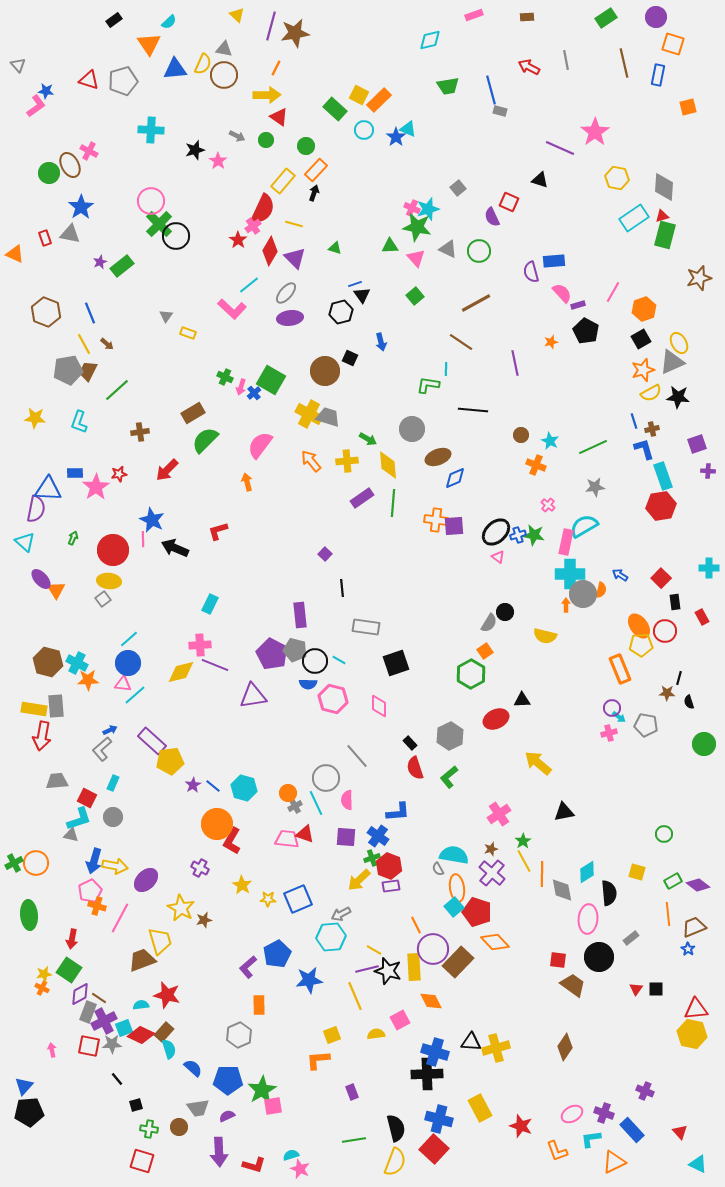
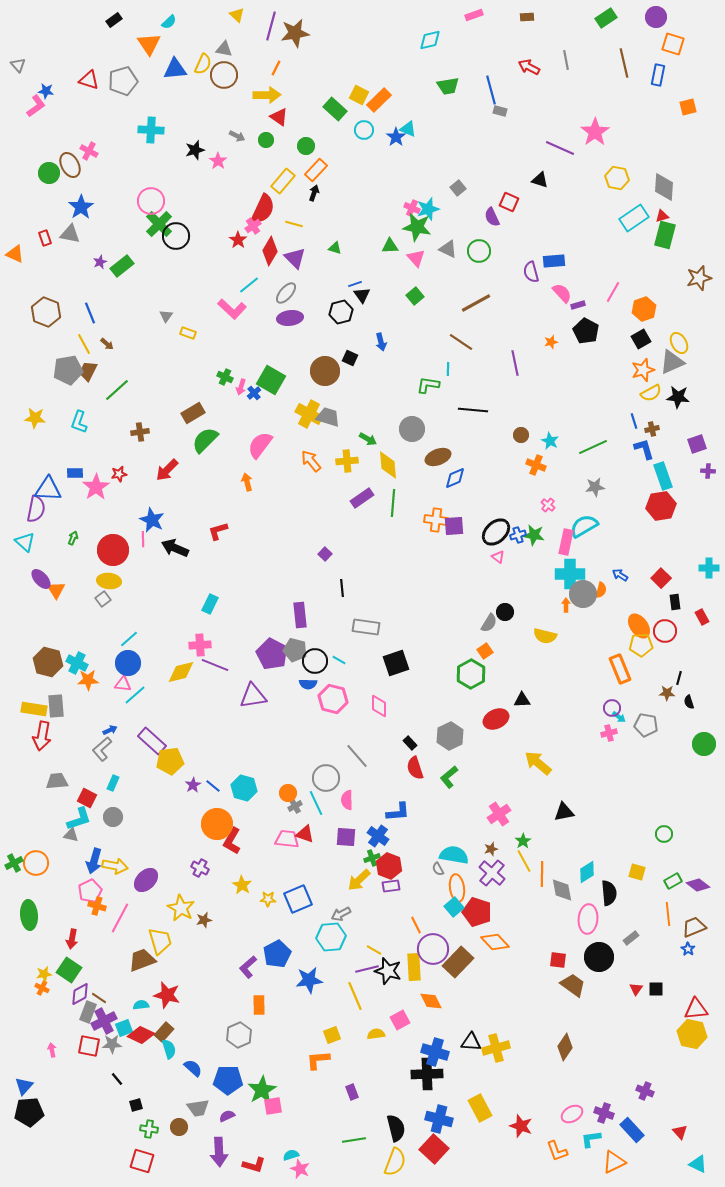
cyan line at (446, 369): moved 2 px right
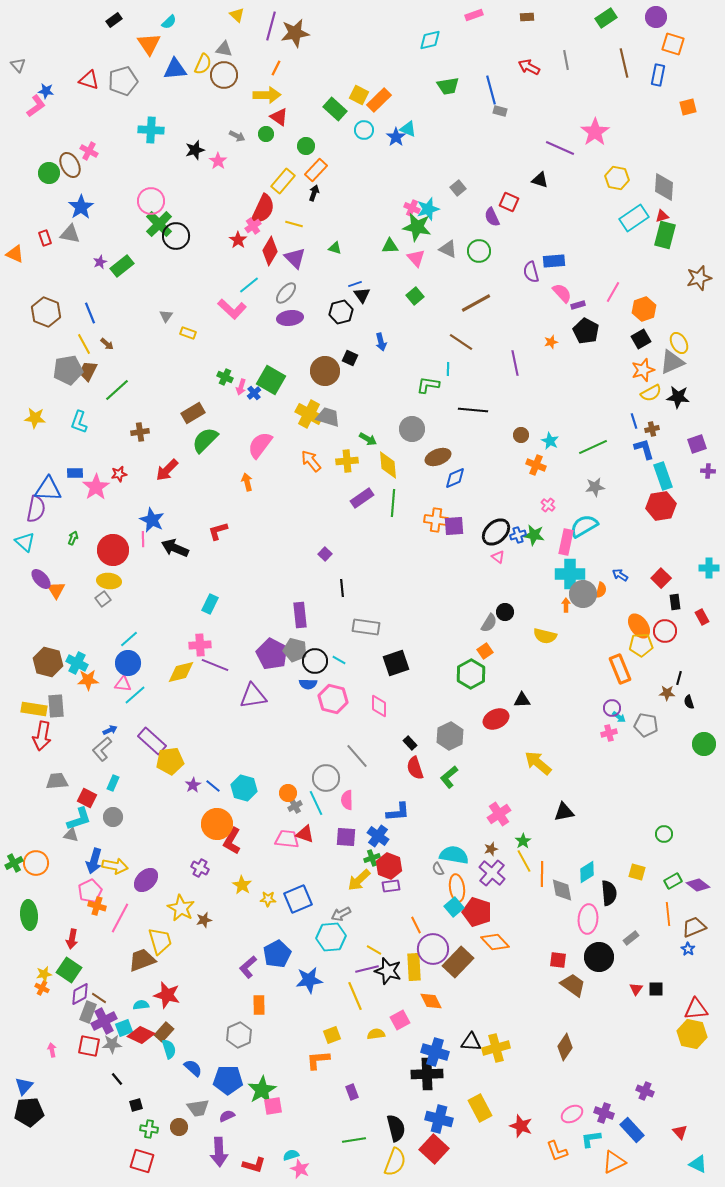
green circle at (266, 140): moved 6 px up
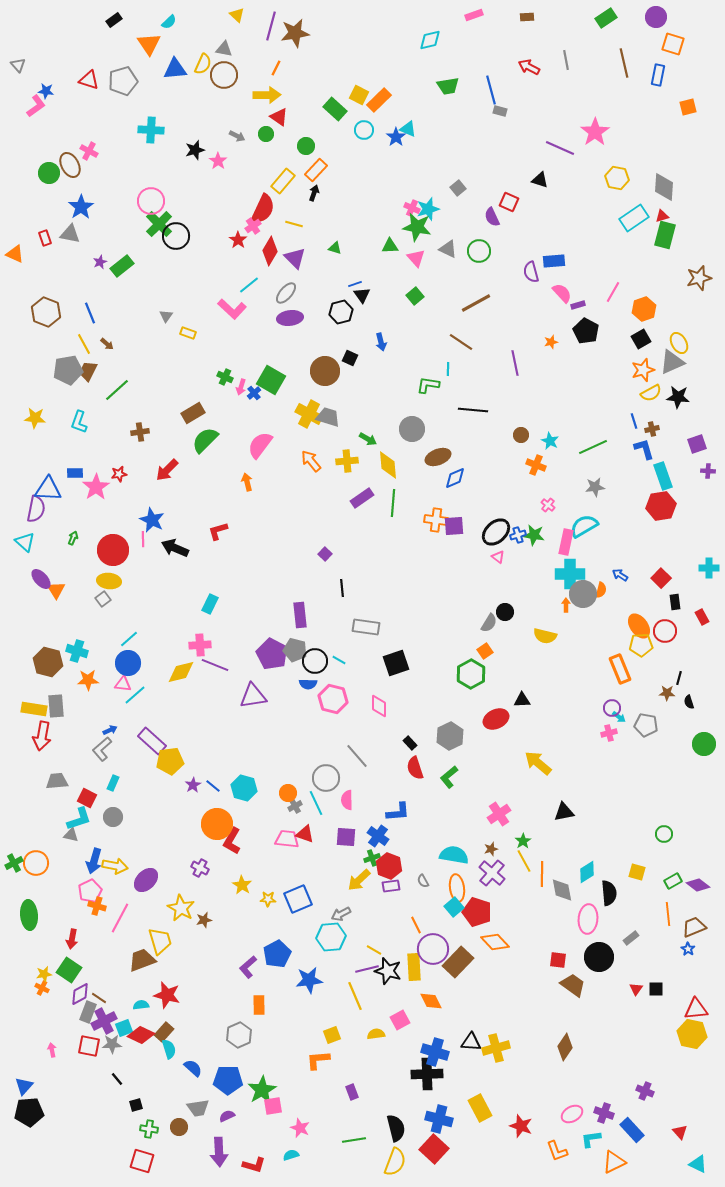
cyan cross at (77, 663): moved 12 px up; rotated 10 degrees counterclockwise
gray semicircle at (438, 869): moved 15 px left, 12 px down
pink star at (300, 1169): moved 41 px up
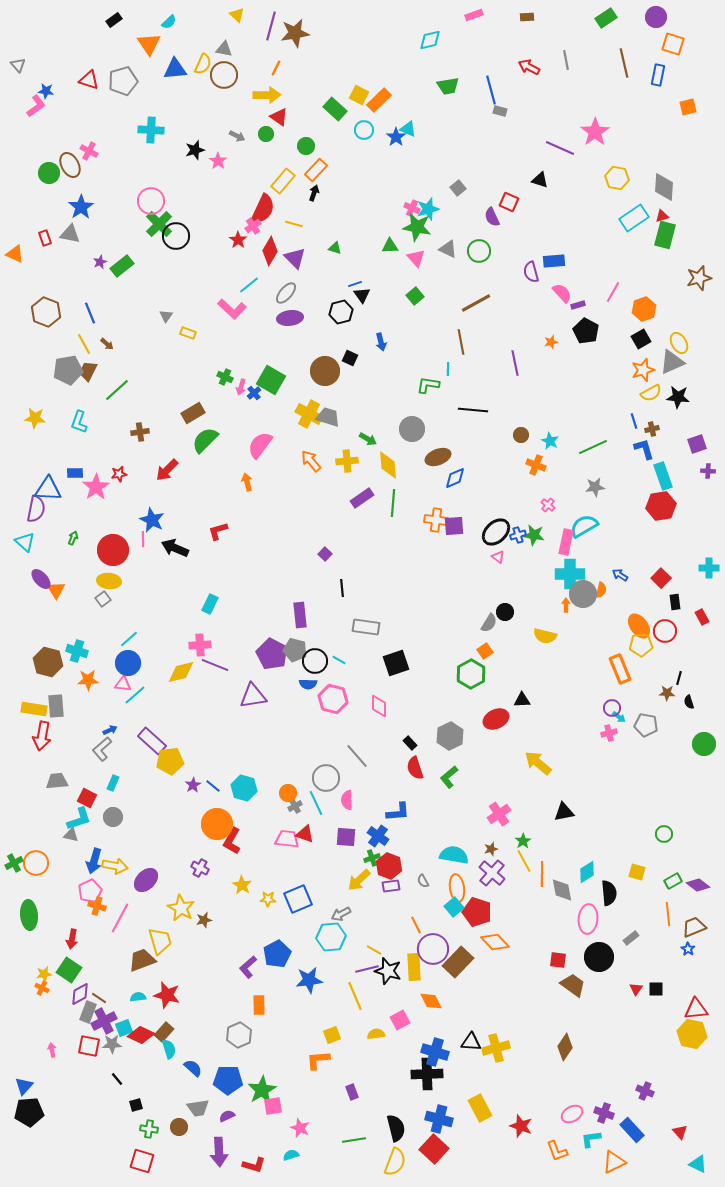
brown line at (461, 342): rotated 45 degrees clockwise
cyan semicircle at (141, 1005): moved 3 px left, 8 px up
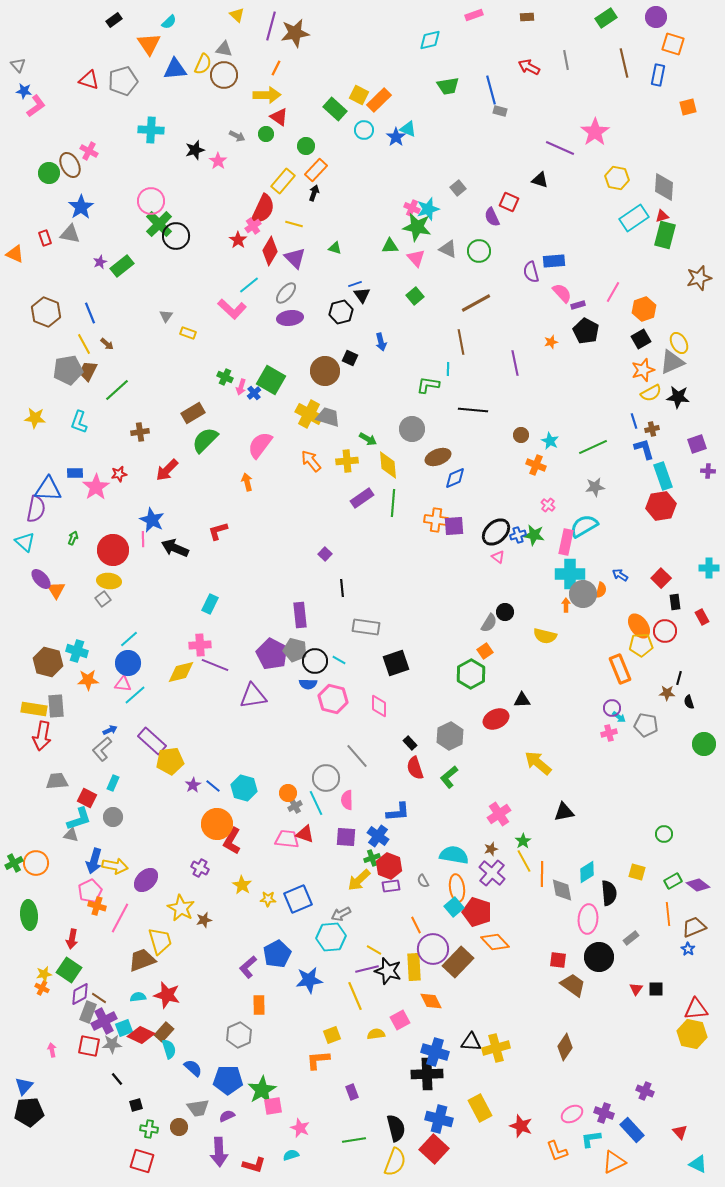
blue star at (46, 91): moved 22 px left
